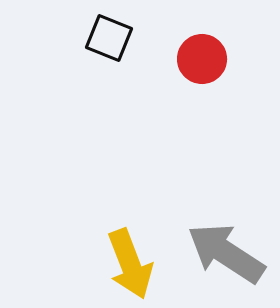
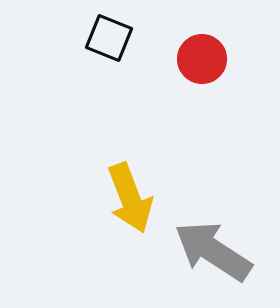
gray arrow: moved 13 px left, 2 px up
yellow arrow: moved 66 px up
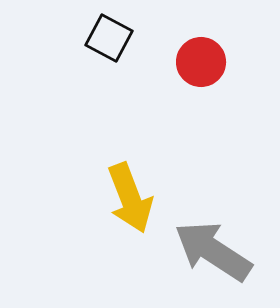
black square: rotated 6 degrees clockwise
red circle: moved 1 px left, 3 px down
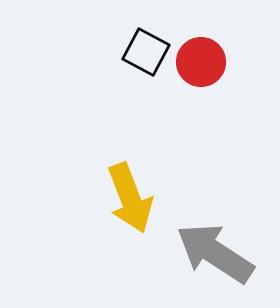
black square: moved 37 px right, 14 px down
gray arrow: moved 2 px right, 2 px down
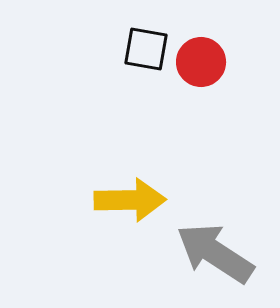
black square: moved 3 px up; rotated 18 degrees counterclockwise
yellow arrow: moved 2 px down; rotated 70 degrees counterclockwise
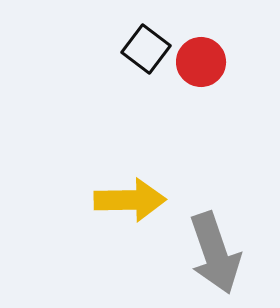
black square: rotated 27 degrees clockwise
gray arrow: rotated 142 degrees counterclockwise
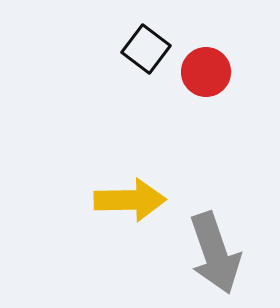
red circle: moved 5 px right, 10 px down
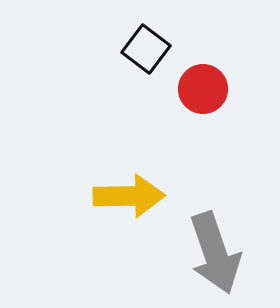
red circle: moved 3 px left, 17 px down
yellow arrow: moved 1 px left, 4 px up
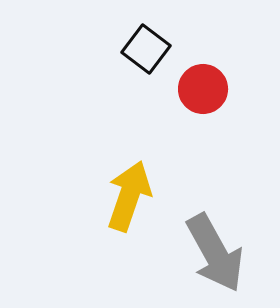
yellow arrow: rotated 70 degrees counterclockwise
gray arrow: rotated 10 degrees counterclockwise
